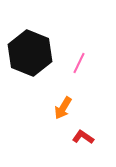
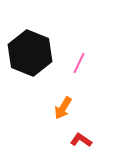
red L-shape: moved 2 px left, 3 px down
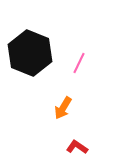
red L-shape: moved 4 px left, 7 px down
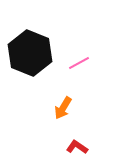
pink line: rotated 35 degrees clockwise
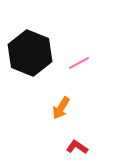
orange arrow: moved 2 px left
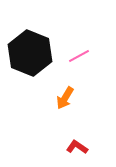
pink line: moved 7 px up
orange arrow: moved 4 px right, 10 px up
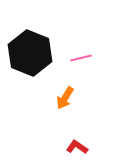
pink line: moved 2 px right, 2 px down; rotated 15 degrees clockwise
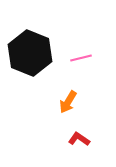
orange arrow: moved 3 px right, 4 px down
red L-shape: moved 2 px right, 8 px up
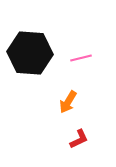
black hexagon: rotated 18 degrees counterclockwise
red L-shape: rotated 120 degrees clockwise
